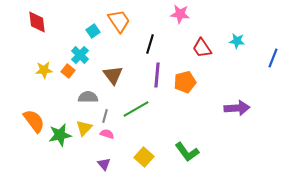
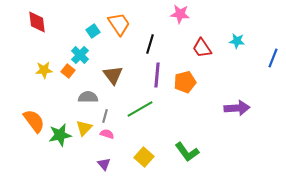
orange trapezoid: moved 3 px down
green line: moved 4 px right
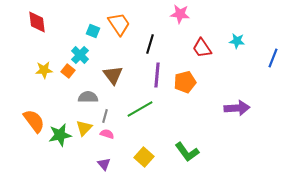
cyan square: rotated 32 degrees counterclockwise
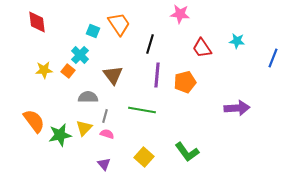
green line: moved 2 px right, 1 px down; rotated 40 degrees clockwise
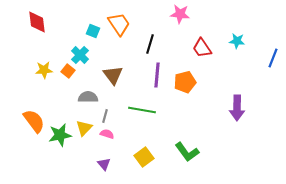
purple arrow: rotated 95 degrees clockwise
yellow square: rotated 12 degrees clockwise
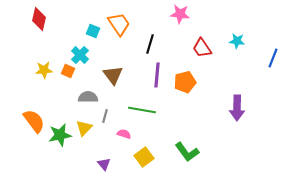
red diamond: moved 2 px right, 3 px up; rotated 20 degrees clockwise
orange square: rotated 16 degrees counterclockwise
pink semicircle: moved 17 px right
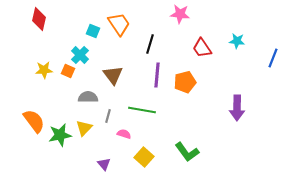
gray line: moved 3 px right
yellow square: rotated 12 degrees counterclockwise
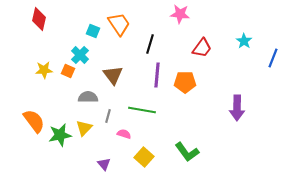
cyan star: moved 7 px right; rotated 28 degrees clockwise
red trapezoid: rotated 110 degrees counterclockwise
orange pentagon: rotated 15 degrees clockwise
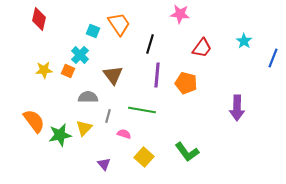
orange pentagon: moved 1 px right, 1 px down; rotated 15 degrees clockwise
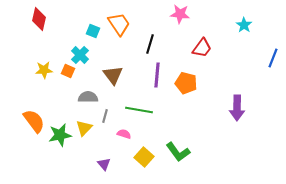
cyan star: moved 16 px up
green line: moved 3 px left
gray line: moved 3 px left
green L-shape: moved 9 px left
